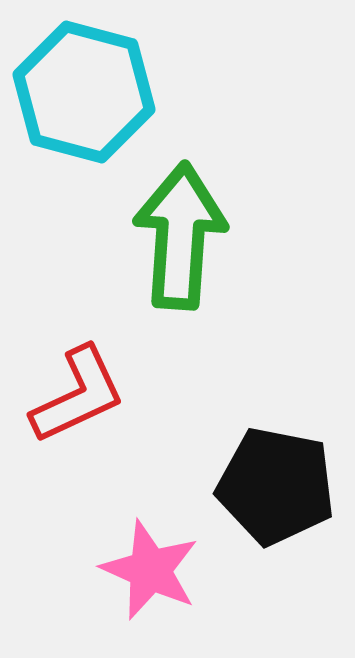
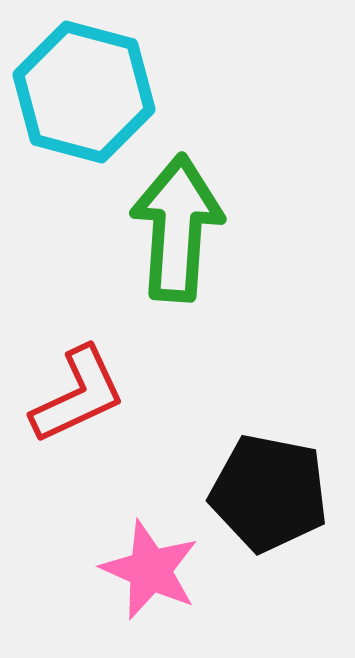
green arrow: moved 3 px left, 8 px up
black pentagon: moved 7 px left, 7 px down
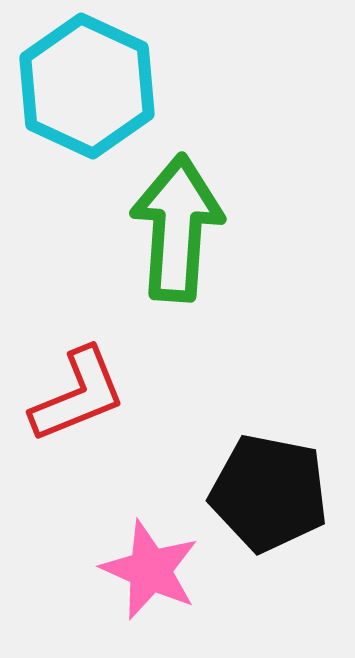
cyan hexagon: moved 3 px right, 6 px up; rotated 10 degrees clockwise
red L-shape: rotated 3 degrees clockwise
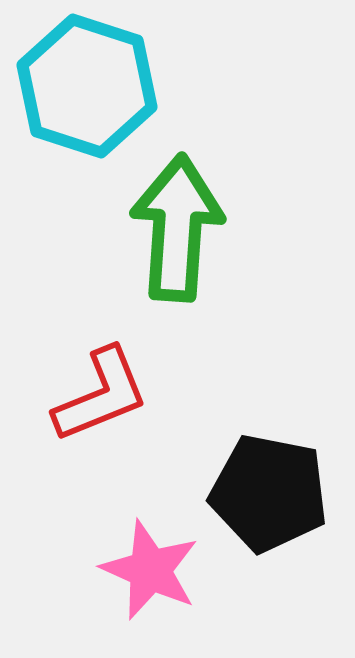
cyan hexagon: rotated 7 degrees counterclockwise
red L-shape: moved 23 px right
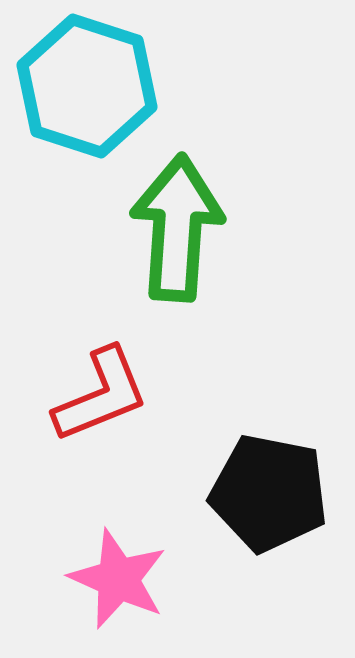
pink star: moved 32 px left, 9 px down
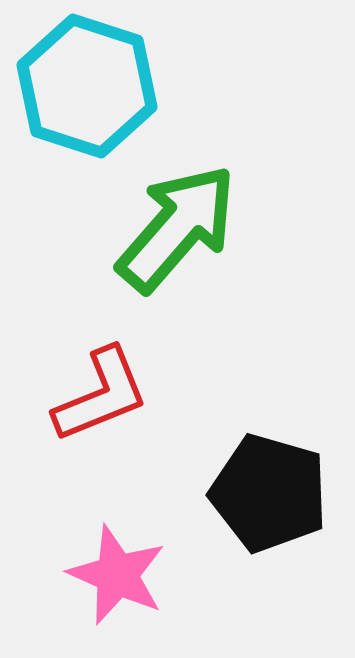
green arrow: rotated 37 degrees clockwise
black pentagon: rotated 5 degrees clockwise
pink star: moved 1 px left, 4 px up
